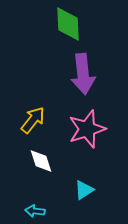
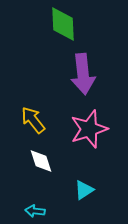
green diamond: moved 5 px left
yellow arrow: rotated 76 degrees counterclockwise
pink star: moved 2 px right
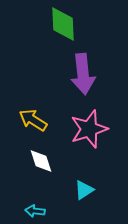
yellow arrow: rotated 20 degrees counterclockwise
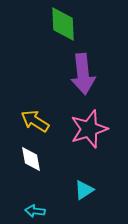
yellow arrow: moved 2 px right, 1 px down
white diamond: moved 10 px left, 2 px up; rotated 8 degrees clockwise
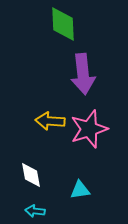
yellow arrow: moved 15 px right; rotated 28 degrees counterclockwise
white diamond: moved 16 px down
cyan triangle: moved 4 px left; rotated 25 degrees clockwise
